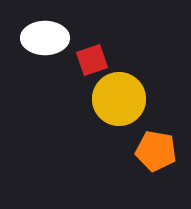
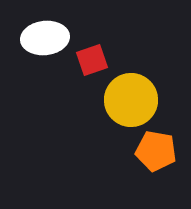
white ellipse: rotated 6 degrees counterclockwise
yellow circle: moved 12 px right, 1 px down
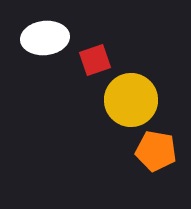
red square: moved 3 px right
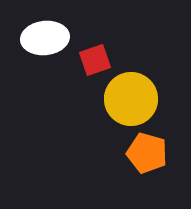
yellow circle: moved 1 px up
orange pentagon: moved 9 px left, 2 px down; rotated 6 degrees clockwise
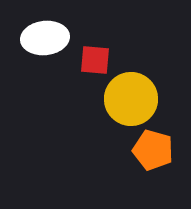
red square: rotated 24 degrees clockwise
orange pentagon: moved 6 px right, 3 px up
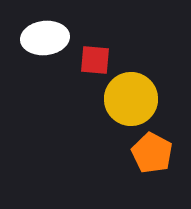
orange pentagon: moved 1 px left, 3 px down; rotated 12 degrees clockwise
